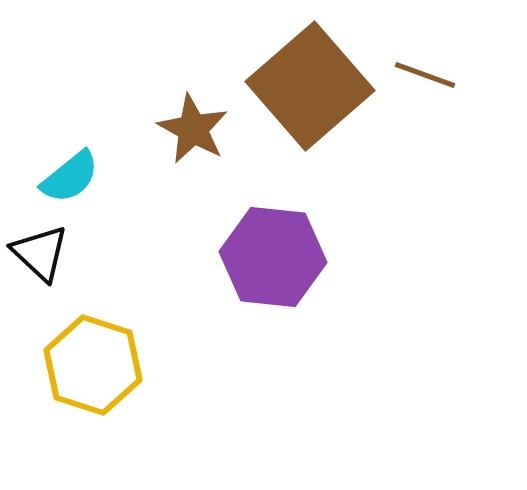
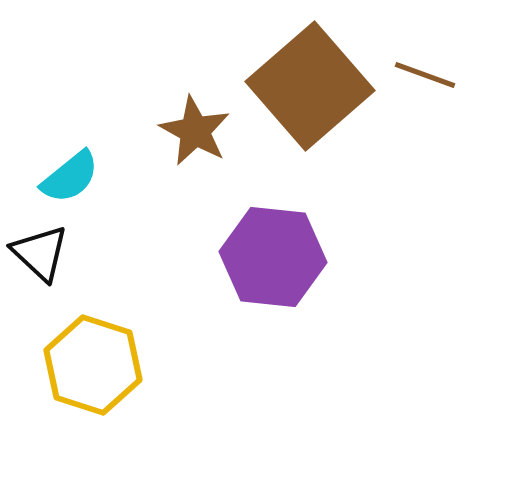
brown star: moved 2 px right, 2 px down
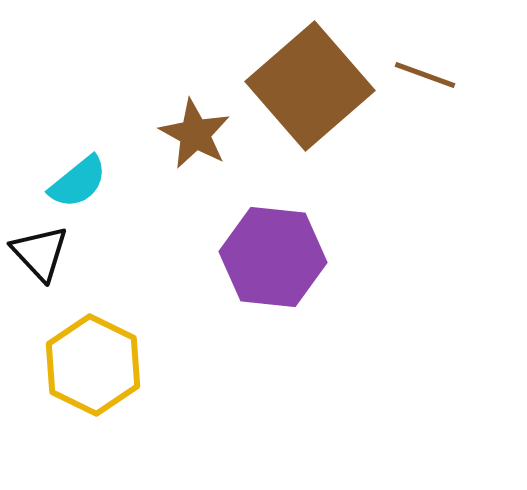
brown star: moved 3 px down
cyan semicircle: moved 8 px right, 5 px down
black triangle: rotated 4 degrees clockwise
yellow hexagon: rotated 8 degrees clockwise
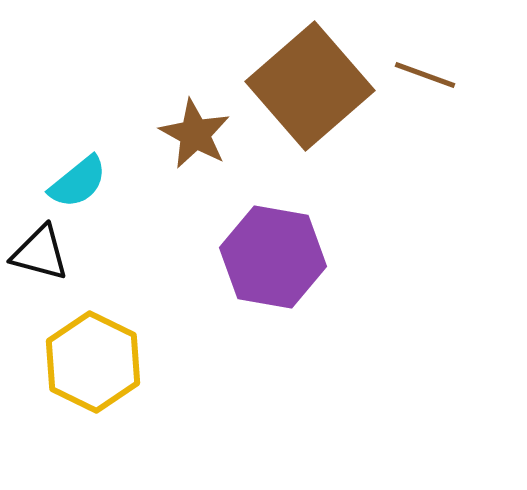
black triangle: rotated 32 degrees counterclockwise
purple hexagon: rotated 4 degrees clockwise
yellow hexagon: moved 3 px up
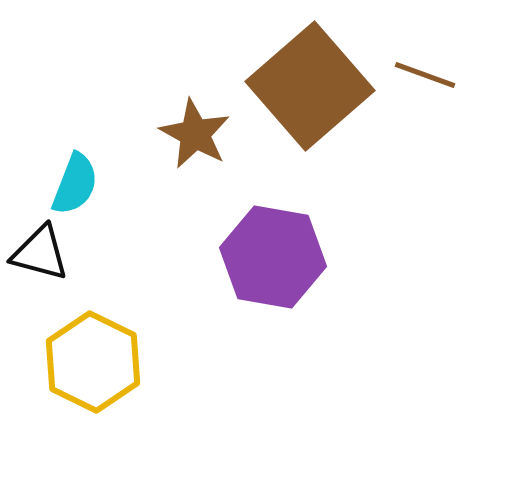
cyan semicircle: moved 3 px left, 2 px down; rotated 30 degrees counterclockwise
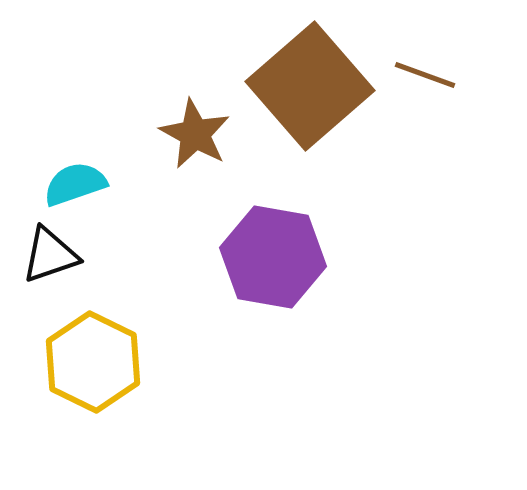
cyan semicircle: rotated 130 degrees counterclockwise
black triangle: moved 10 px right, 2 px down; rotated 34 degrees counterclockwise
